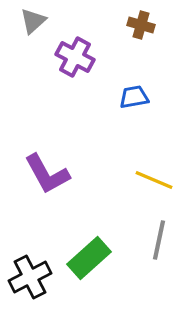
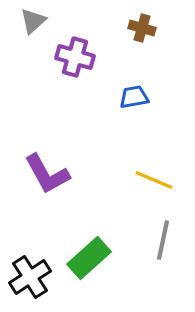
brown cross: moved 1 px right, 3 px down
purple cross: rotated 12 degrees counterclockwise
gray line: moved 4 px right
black cross: rotated 6 degrees counterclockwise
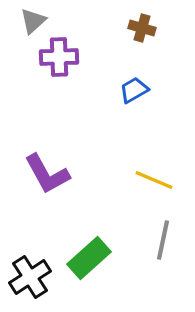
purple cross: moved 16 px left; rotated 18 degrees counterclockwise
blue trapezoid: moved 7 px up; rotated 20 degrees counterclockwise
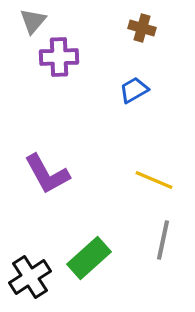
gray triangle: rotated 8 degrees counterclockwise
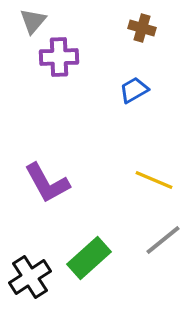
purple L-shape: moved 9 px down
gray line: rotated 39 degrees clockwise
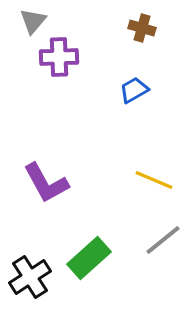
purple L-shape: moved 1 px left
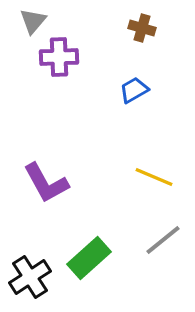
yellow line: moved 3 px up
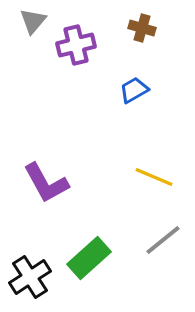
purple cross: moved 17 px right, 12 px up; rotated 12 degrees counterclockwise
